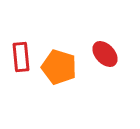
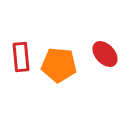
orange pentagon: moved 2 px up; rotated 12 degrees counterclockwise
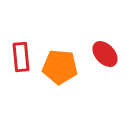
orange pentagon: moved 1 px right, 2 px down
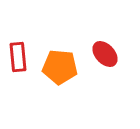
red rectangle: moved 3 px left
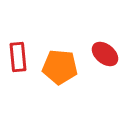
red ellipse: rotated 8 degrees counterclockwise
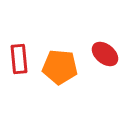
red rectangle: moved 1 px right, 2 px down
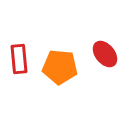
red ellipse: rotated 12 degrees clockwise
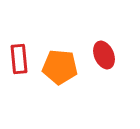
red ellipse: moved 1 px left, 1 px down; rotated 16 degrees clockwise
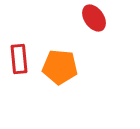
red ellipse: moved 10 px left, 37 px up; rotated 12 degrees counterclockwise
